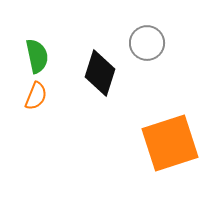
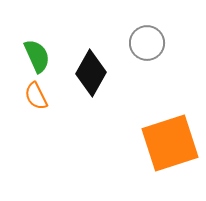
green semicircle: rotated 12 degrees counterclockwise
black diamond: moved 9 px left; rotated 12 degrees clockwise
orange semicircle: rotated 132 degrees clockwise
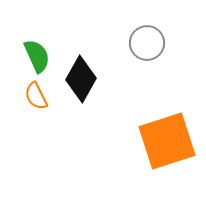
black diamond: moved 10 px left, 6 px down
orange square: moved 3 px left, 2 px up
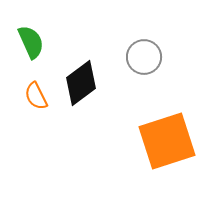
gray circle: moved 3 px left, 14 px down
green semicircle: moved 6 px left, 14 px up
black diamond: moved 4 px down; rotated 24 degrees clockwise
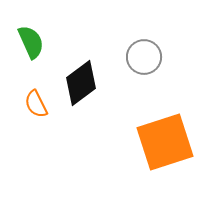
orange semicircle: moved 8 px down
orange square: moved 2 px left, 1 px down
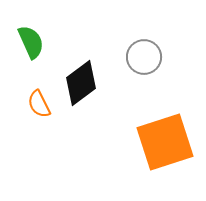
orange semicircle: moved 3 px right
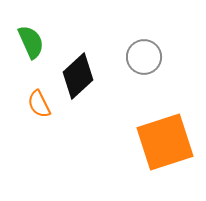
black diamond: moved 3 px left, 7 px up; rotated 6 degrees counterclockwise
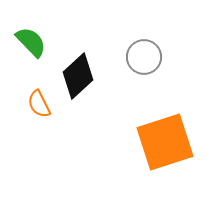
green semicircle: rotated 20 degrees counterclockwise
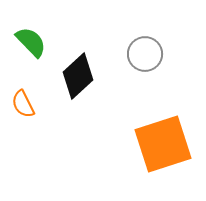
gray circle: moved 1 px right, 3 px up
orange semicircle: moved 16 px left
orange square: moved 2 px left, 2 px down
